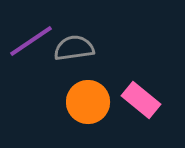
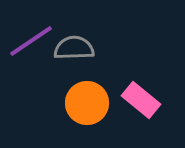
gray semicircle: rotated 6 degrees clockwise
orange circle: moved 1 px left, 1 px down
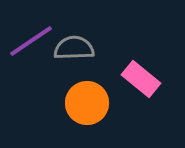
pink rectangle: moved 21 px up
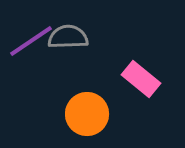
gray semicircle: moved 6 px left, 11 px up
orange circle: moved 11 px down
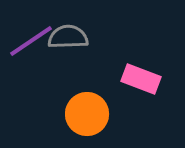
pink rectangle: rotated 18 degrees counterclockwise
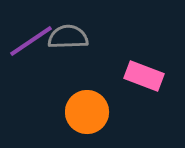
pink rectangle: moved 3 px right, 3 px up
orange circle: moved 2 px up
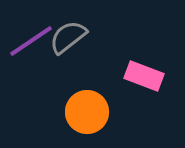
gray semicircle: rotated 36 degrees counterclockwise
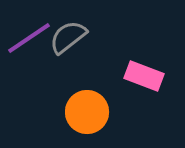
purple line: moved 2 px left, 3 px up
